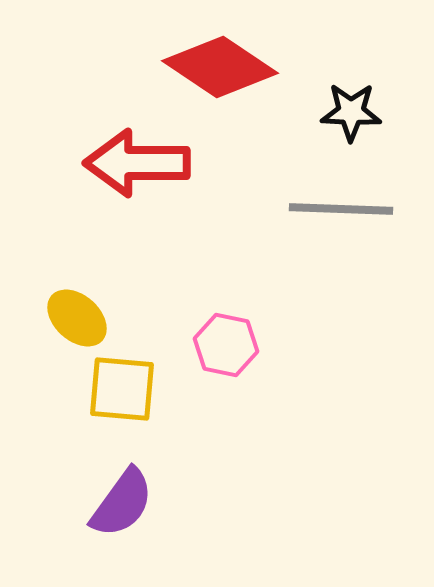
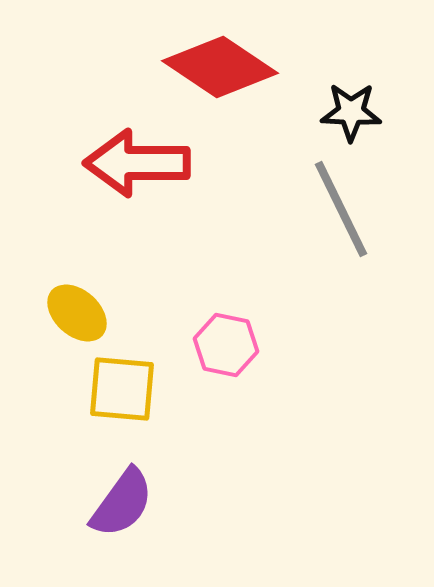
gray line: rotated 62 degrees clockwise
yellow ellipse: moved 5 px up
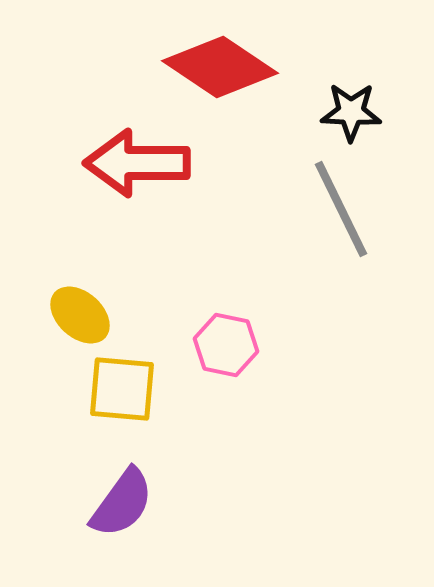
yellow ellipse: moved 3 px right, 2 px down
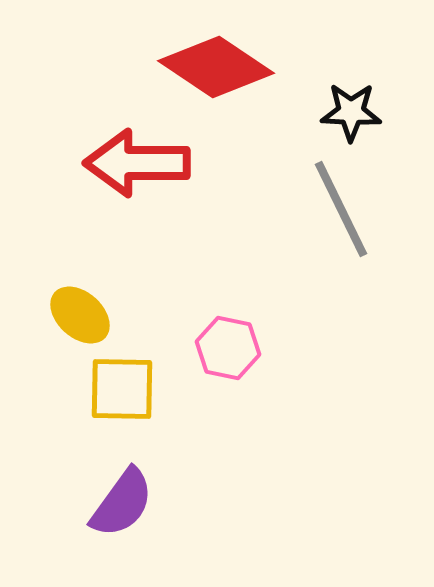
red diamond: moved 4 px left
pink hexagon: moved 2 px right, 3 px down
yellow square: rotated 4 degrees counterclockwise
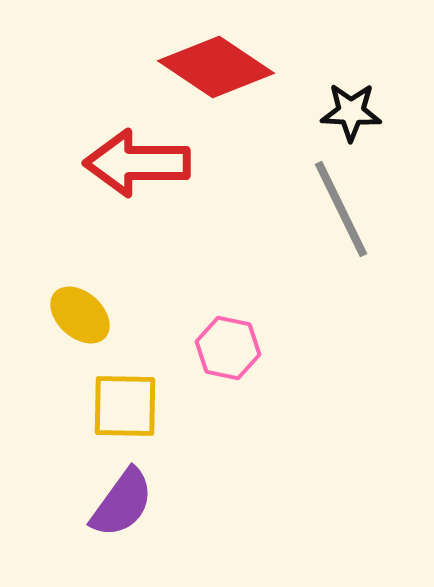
yellow square: moved 3 px right, 17 px down
